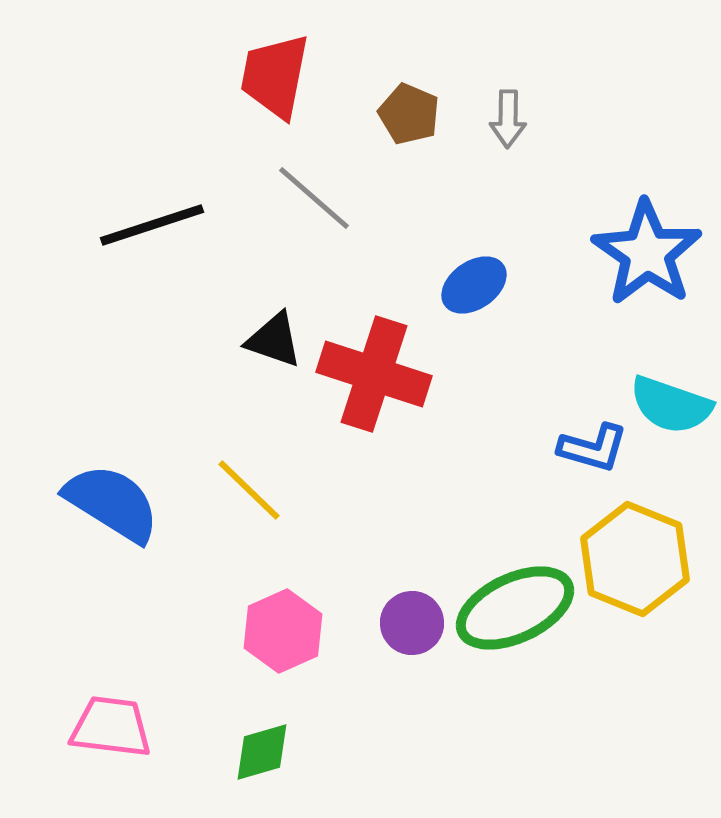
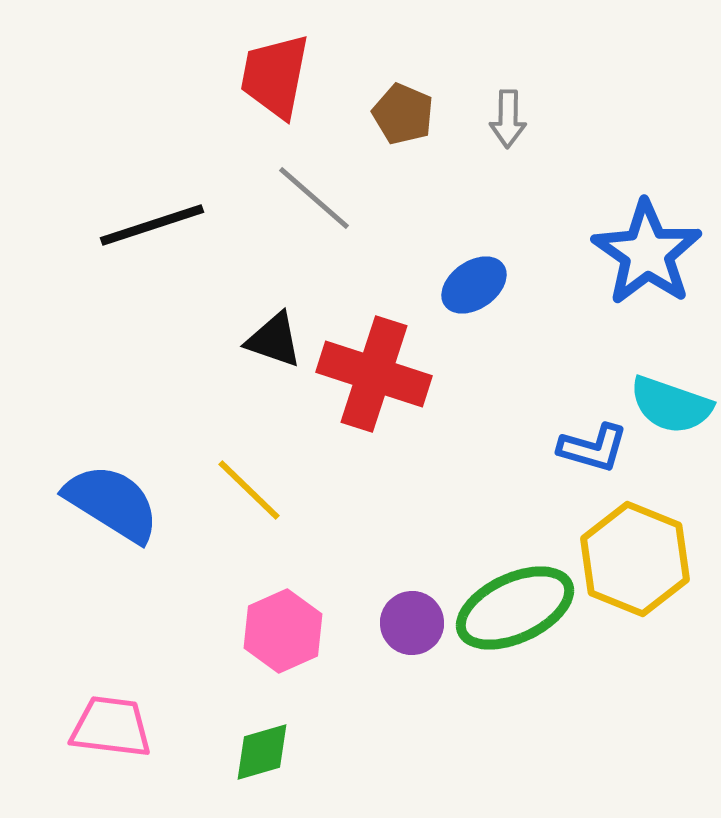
brown pentagon: moved 6 px left
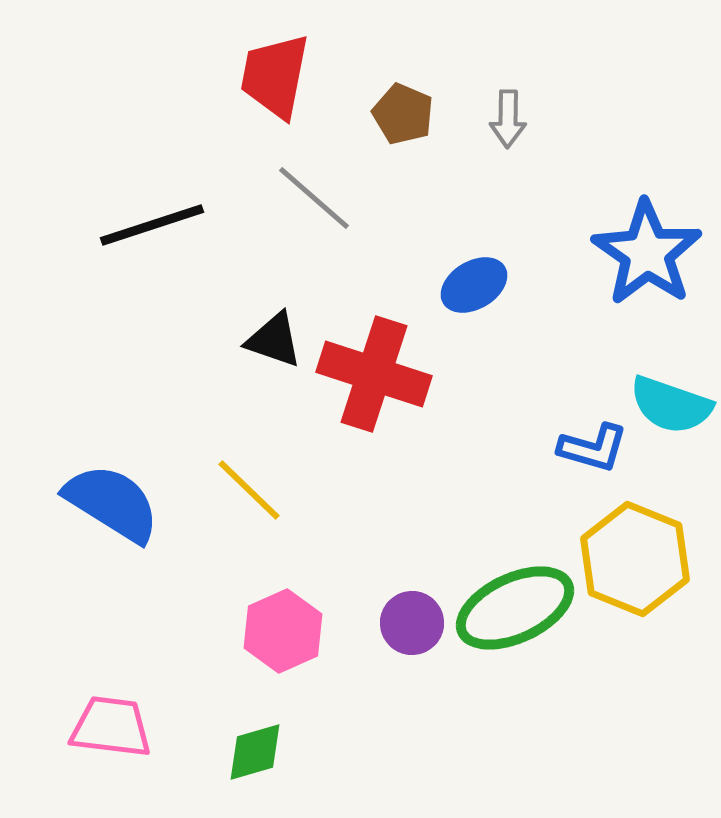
blue ellipse: rotated 4 degrees clockwise
green diamond: moved 7 px left
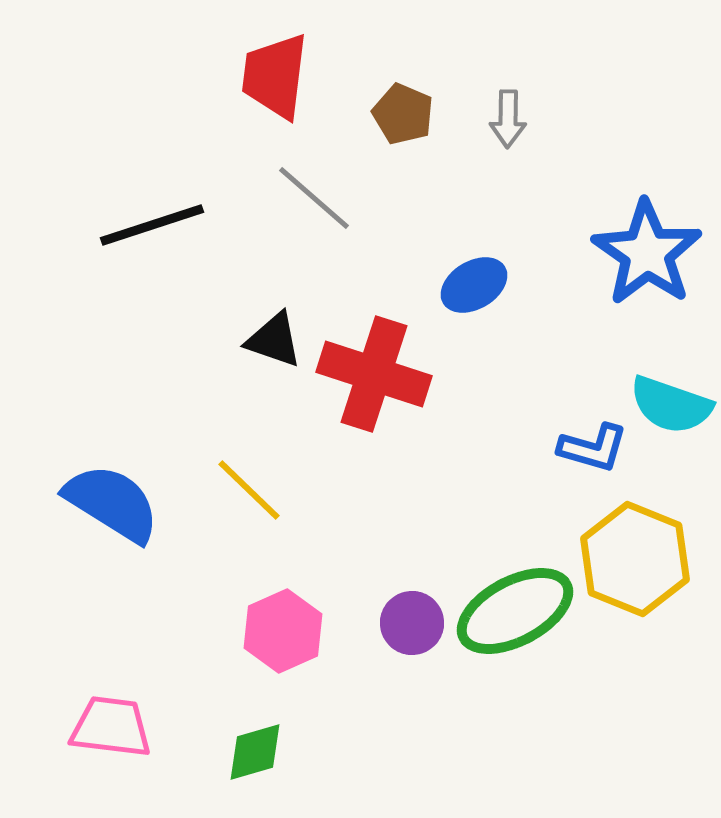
red trapezoid: rotated 4 degrees counterclockwise
green ellipse: moved 3 px down; rotated 3 degrees counterclockwise
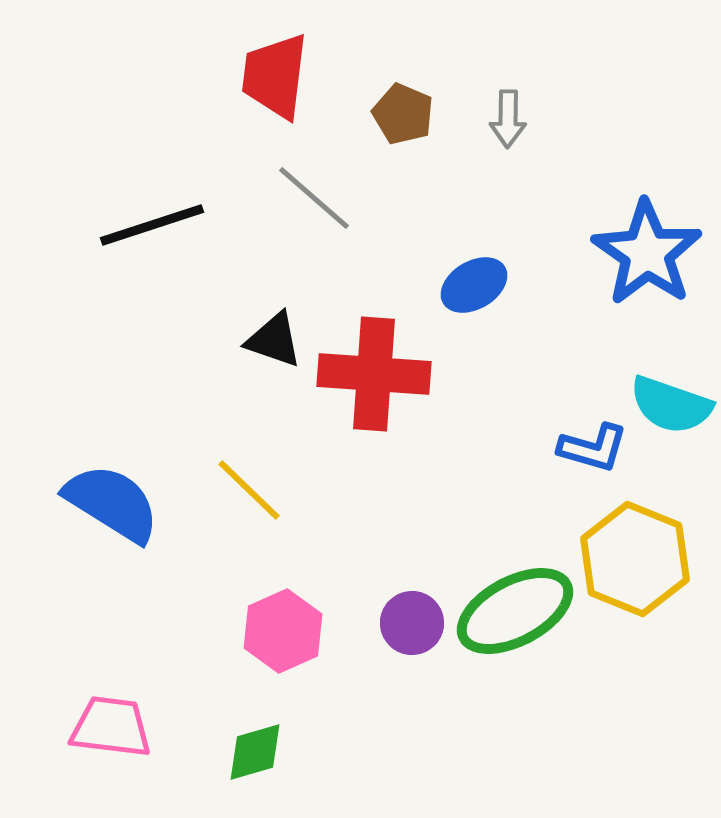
red cross: rotated 14 degrees counterclockwise
